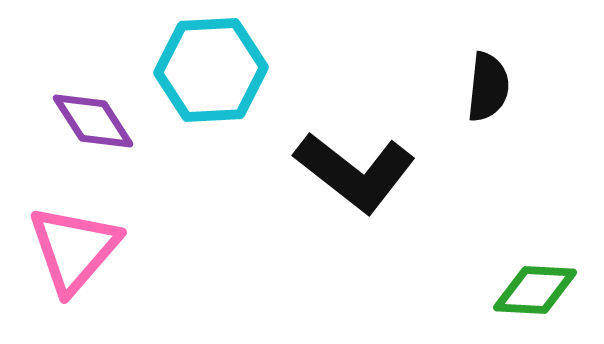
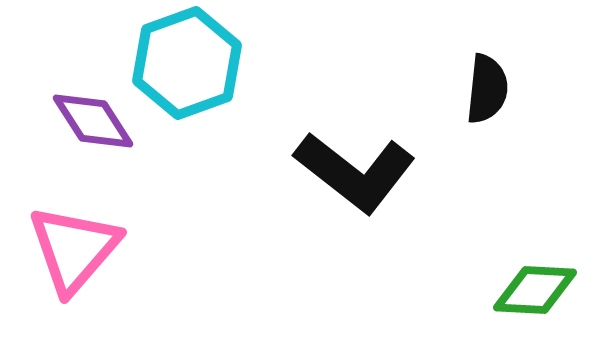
cyan hexagon: moved 24 px left, 7 px up; rotated 17 degrees counterclockwise
black semicircle: moved 1 px left, 2 px down
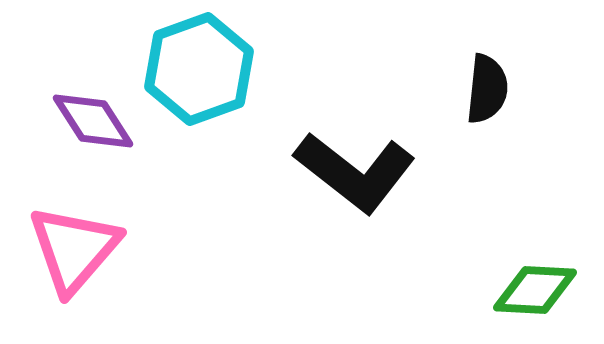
cyan hexagon: moved 12 px right, 6 px down
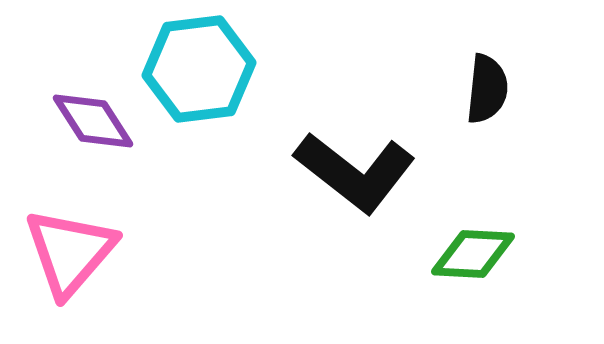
cyan hexagon: rotated 13 degrees clockwise
pink triangle: moved 4 px left, 3 px down
green diamond: moved 62 px left, 36 px up
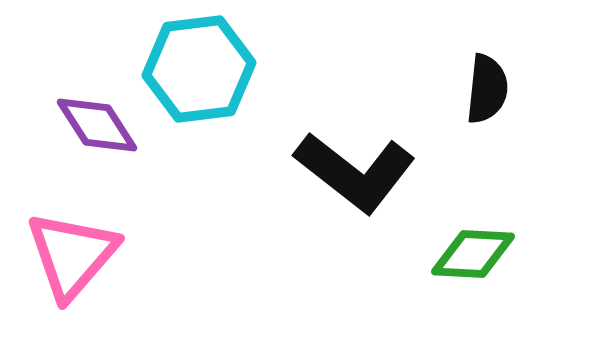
purple diamond: moved 4 px right, 4 px down
pink triangle: moved 2 px right, 3 px down
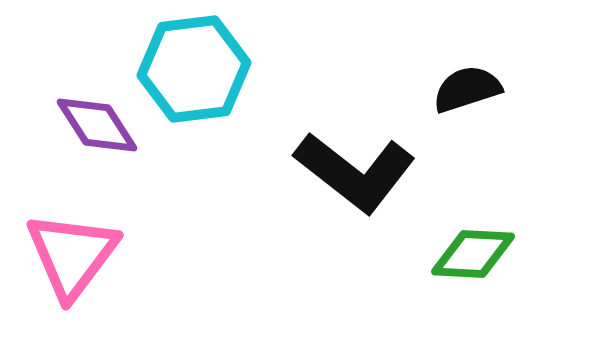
cyan hexagon: moved 5 px left
black semicircle: moved 20 px left; rotated 114 degrees counterclockwise
pink triangle: rotated 4 degrees counterclockwise
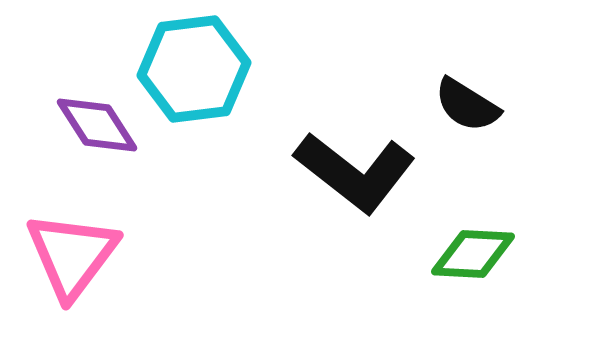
black semicircle: moved 16 px down; rotated 130 degrees counterclockwise
